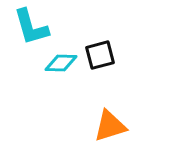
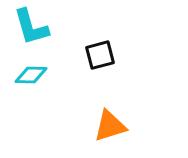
cyan diamond: moved 30 px left, 12 px down
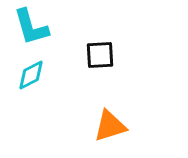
black square: rotated 12 degrees clockwise
cyan diamond: rotated 28 degrees counterclockwise
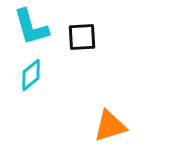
black square: moved 18 px left, 18 px up
cyan diamond: rotated 12 degrees counterclockwise
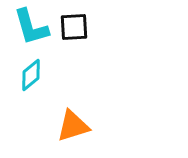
black square: moved 8 px left, 10 px up
orange triangle: moved 37 px left
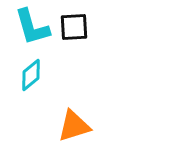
cyan L-shape: moved 1 px right
orange triangle: moved 1 px right
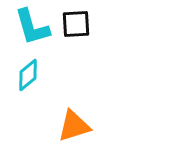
black square: moved 2 px right, 3 px up
cyan diamond: moved 3 px left
